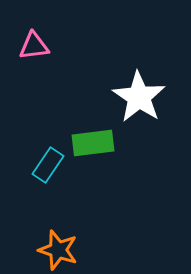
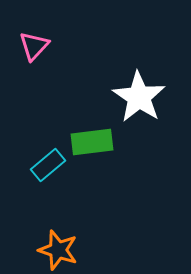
pink triangle: rotated 40 degrees counterclockwise
green rectangle: moved 1 px left, 1 px up
cyan rectangle: rotated 16 degrees clockwise
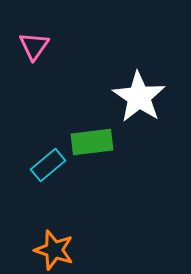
pink triangle: rotated 8 degrees counterclockwise
orange star: moved 4 px left
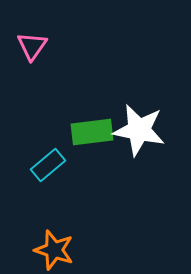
pink triangle: moved 2 px left
white star: moved 33 px down; rotated 22 degrees counterclockwise
green rectangle: moved 10 px up
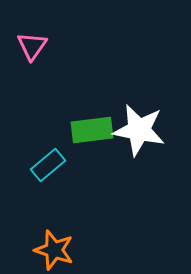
green rectangle: moved 2 px up
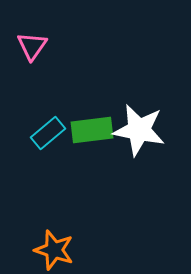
cyan rectangle: moved 32 px up
